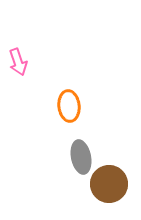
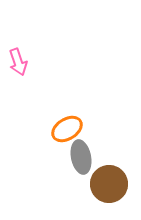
orange ellipse: moved 2 px left, 23 px down; rotated 64 degrees clockwise
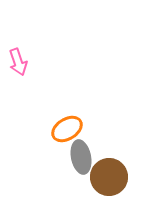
brown circle: moved 7 px up
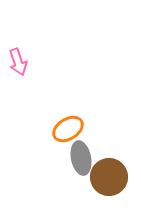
orange ellipse: moved 1 px right
gray ellipse: moved 1 px down
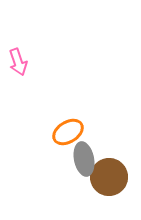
orange ellipse: moved 3 px down
gray ellipse: moved 3 px right, 1 px down
